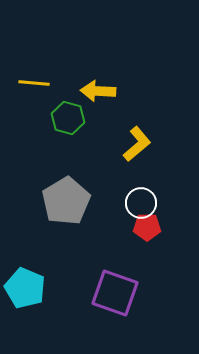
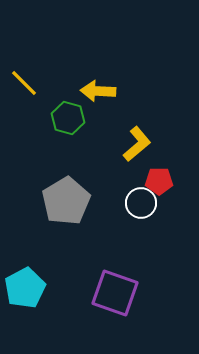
yellow line: moved 10 px left; rotated 40 degrees clockwise
red pentagon: moved 12 px right, 46 px up
cyan pentagon: rotated 21 degrees clockwise
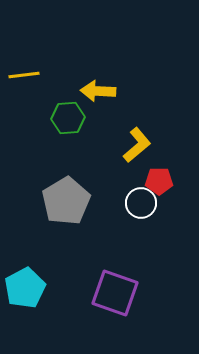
yellow line: moved 8 px up; rotated 52 degrees counterclockwise
green hexagon: rotated 20 degrees counterclockwise
yellow L-shape: moved 1 px down
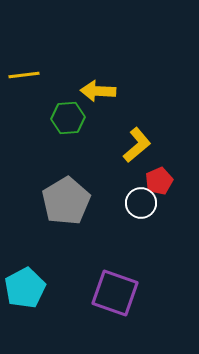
red pentagon: rotated 24 degrees counterclockwise
